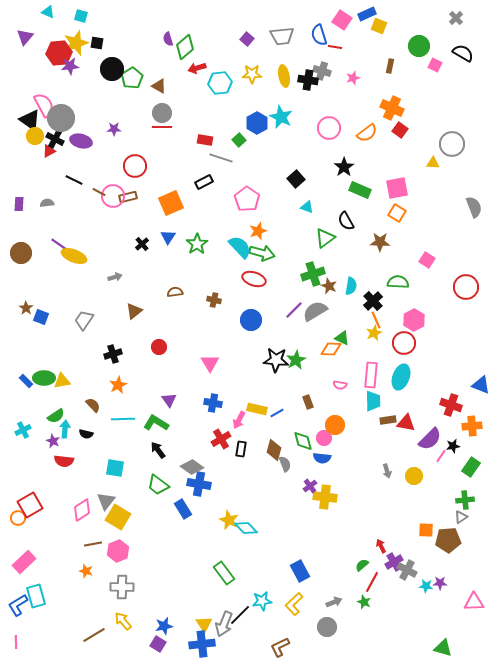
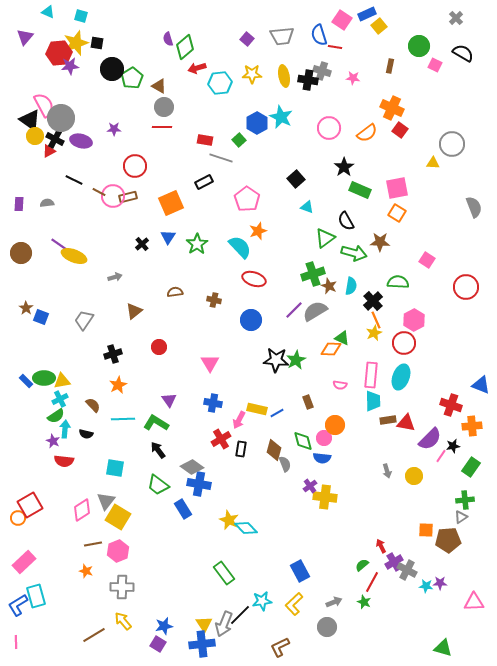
yellow square at (379, 26): rotated 28 degrees clockwise
pink star at (353, 78): rotated 24 degrees clockwise
gray circle at (162, 113): moved 2 px right, 6 px up
green arrow at (262, 253): moved 92 px right
cyan cross at (23, 430): moved 37 px right, 31 px up
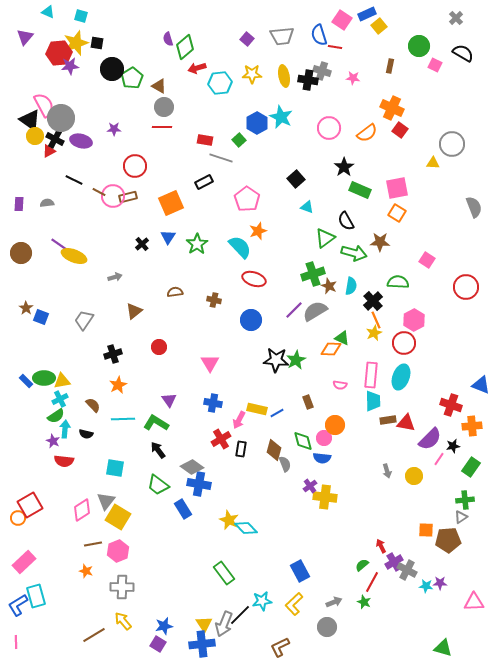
pink line at (441, 456): moved 2 px left, 3 px down
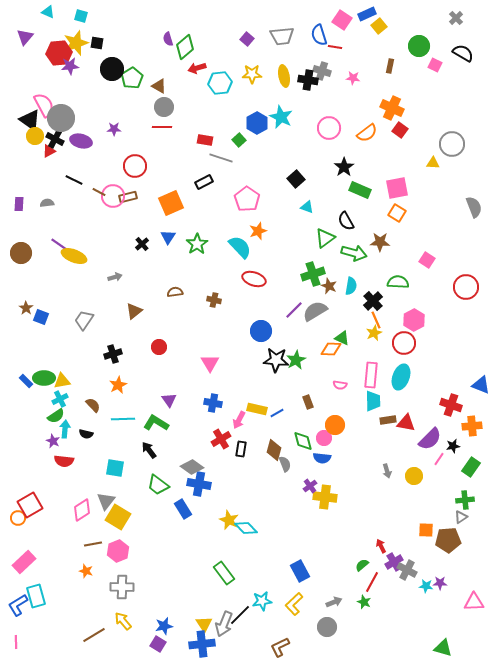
blue circle at (251, 320): moved 10 px right, 11 px down
black arrow at (158, 450): moved 9 px left
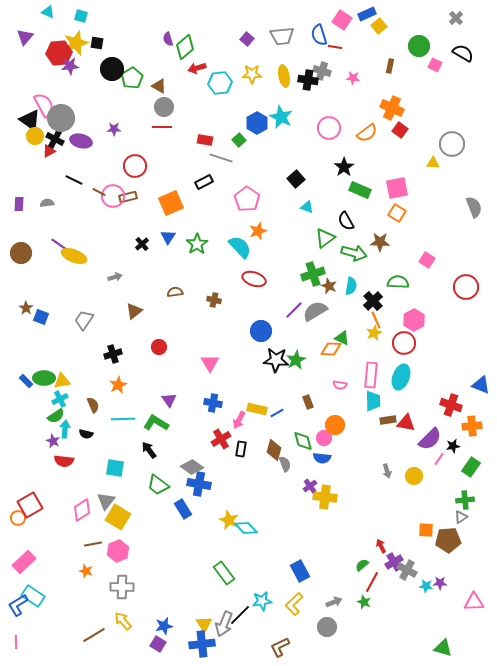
brown semicircle at (93, 405): rotated 21 degrees clockwise
cyan rectangle at (36, 596): moved 3 px left; rotated 40 degrees counterclockwise
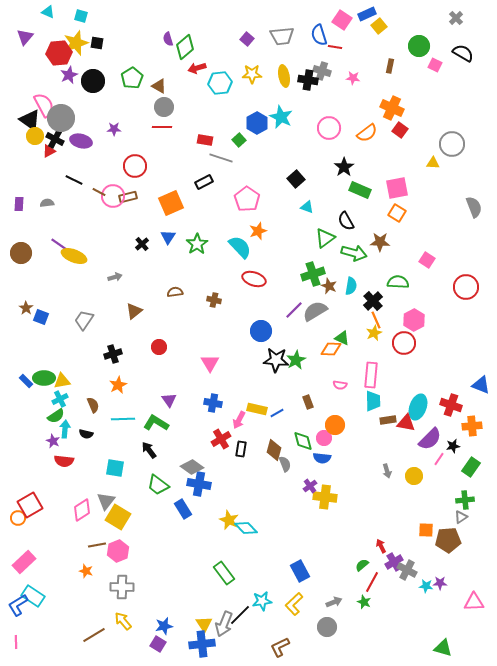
purple star at (70, 66): moved 1 px left, 9 px down; rotated 18 degrees counterclockwise
black circle at (112, 69): moved 19 px left, 12 px down
cyan ellipse at (401, 377): moved 17 px right, 30 px down
brown line at (93, 544): moved 4 px right, 1 px down
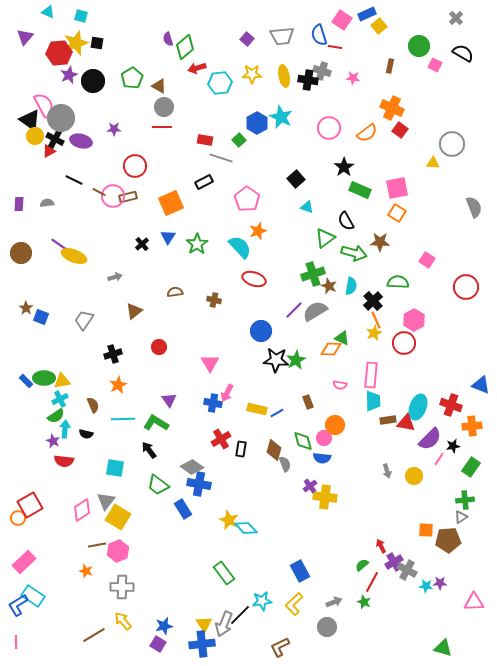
pink arrow at (239, 420): moved 12 px left, 27 px up
